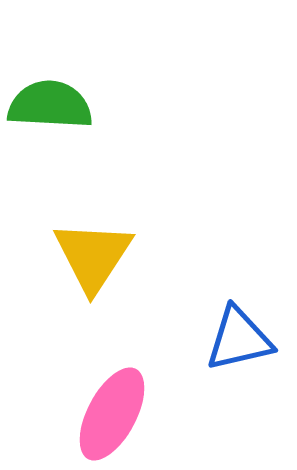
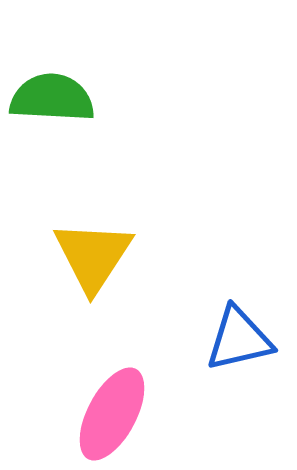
green semicircle: moved 2 px right, 7 px up
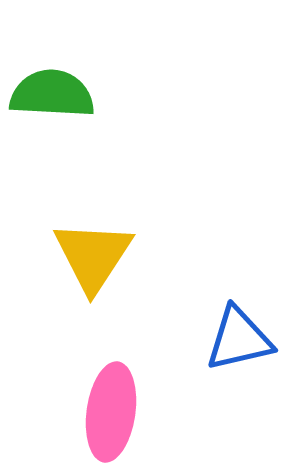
green semicircle: moved 4 px up
pink ellipse: moved 1 px left, 2 px up; rotated 20 degrees counterclockwise
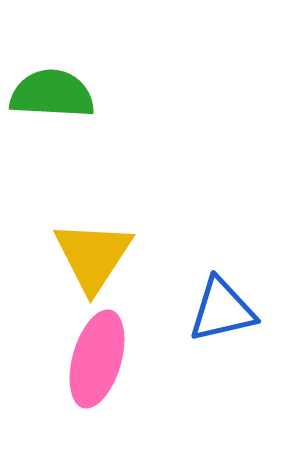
blue triangle: moved 17 px left, 29 px up
pink ellipse: moved 14 px left, 53 px up; rotated 8 degrees clockwise
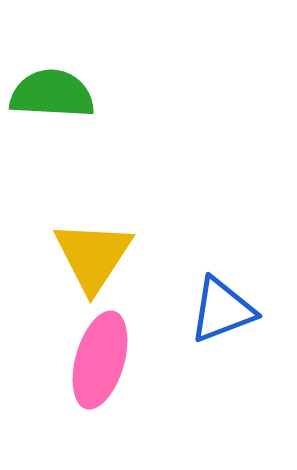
blue triangle: rotated 8 degrees counterclockwise
pink ellipse: moved 3 px right, 1 px down
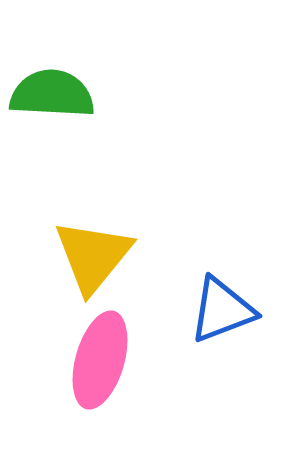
yellow triangle: rotated 6 degrees clockwise
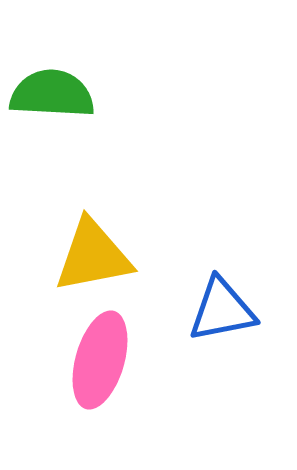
yellow triangle: rotated 40 degrees clockwise
blue triangle: rotated 10 degrees clockwise
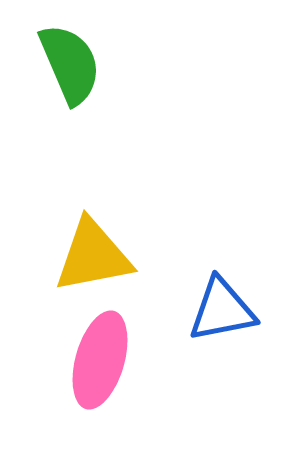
green semicircle: moved 18 px right, 30 px up; rotated 64 degrees clockwise
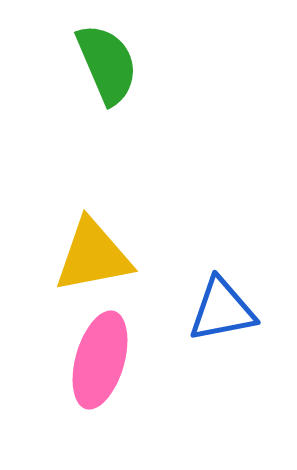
green semicircle: moved 37 px right
